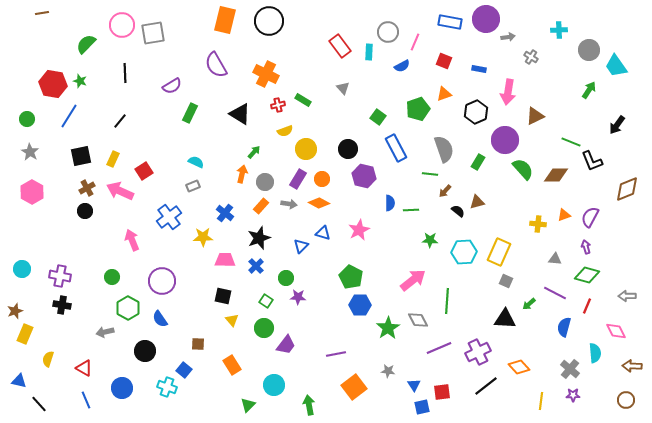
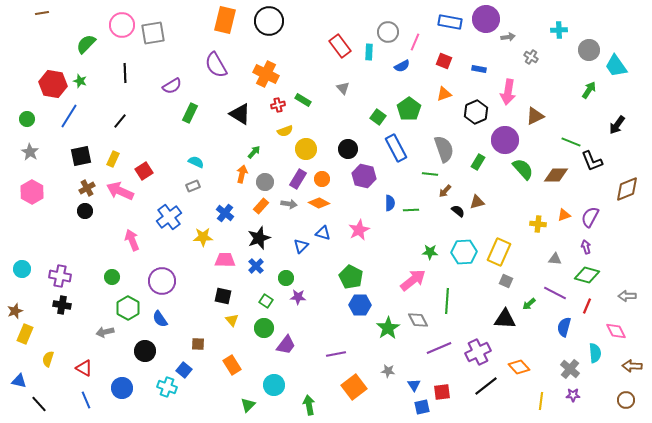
green pentagon at (418, 109): moved 9 px left; rotated 15 degrees counterclockwise
green star at (430, 240): moved 12 px down
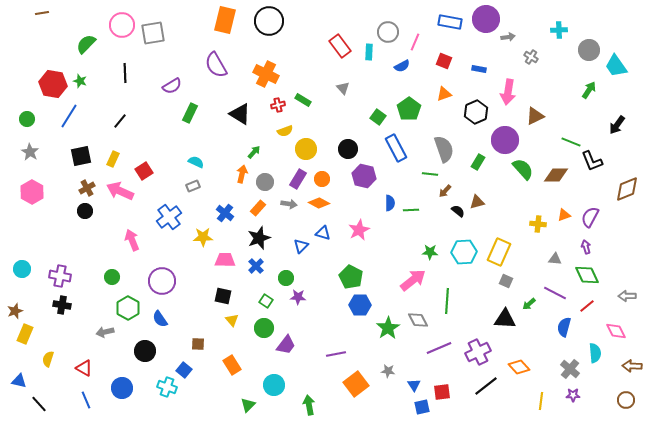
orange rectangle at (261, 206): moved 3 px left, 2 px down
green diamond at (587, 275): rotated 50 degrees clockwise
red line at (587, 306): rotated 28 degrees clockwise
orange square at (354, 387): moved 2 px right, 3 px up
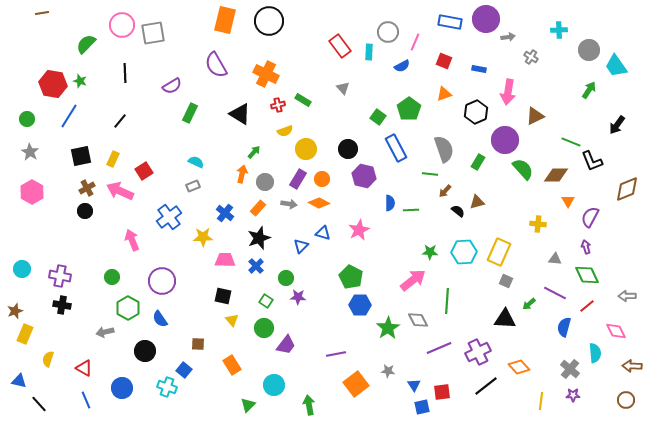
orange triangle at (564, 215): moved 4 px right, 14 px up; rotated 40 degrees counterclockwise
